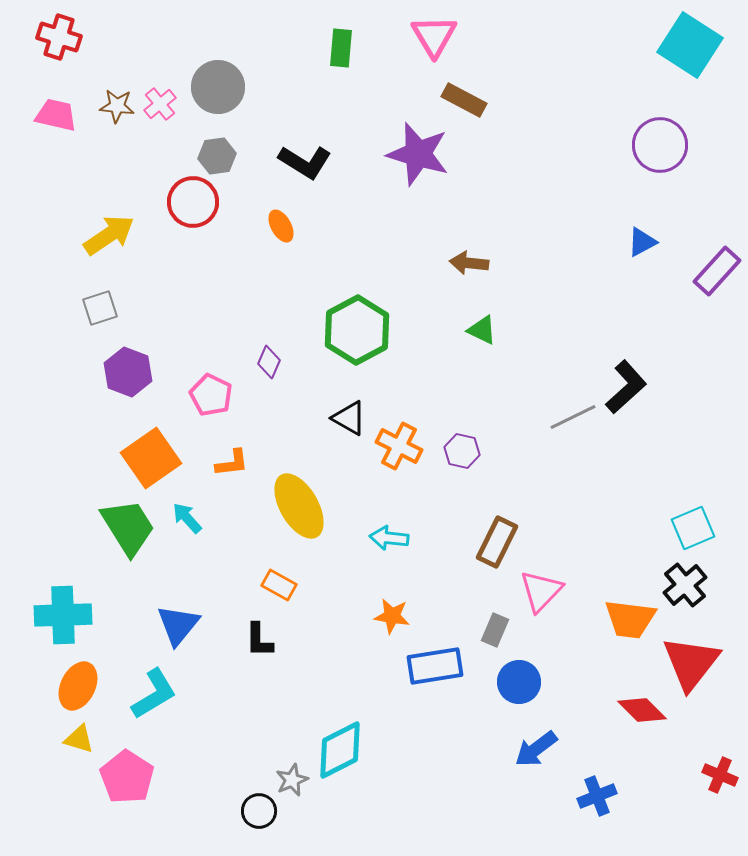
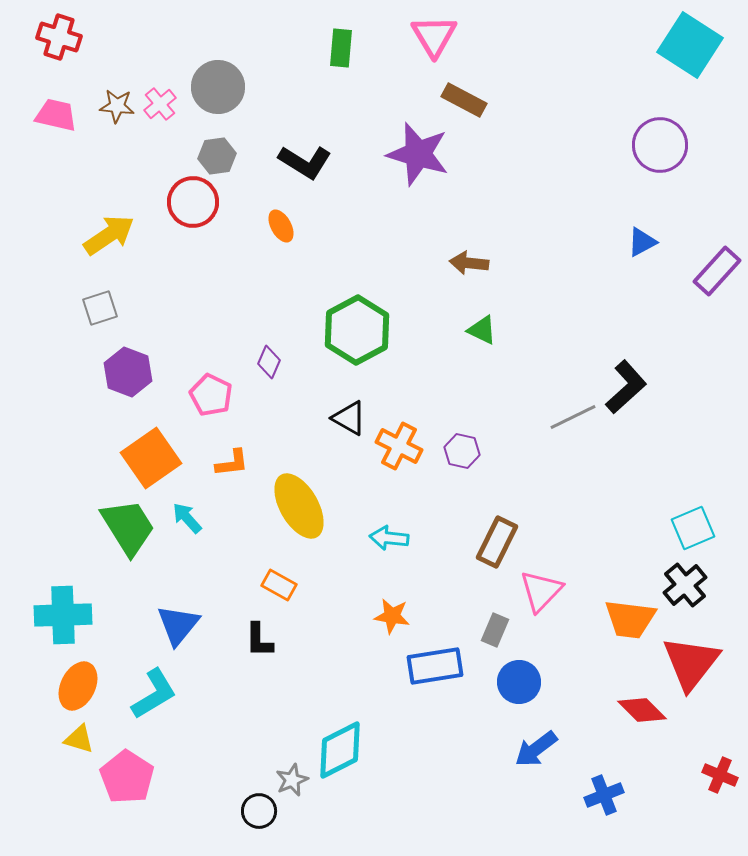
blue cross at (597, 796): moved 7 px right, 1 px up
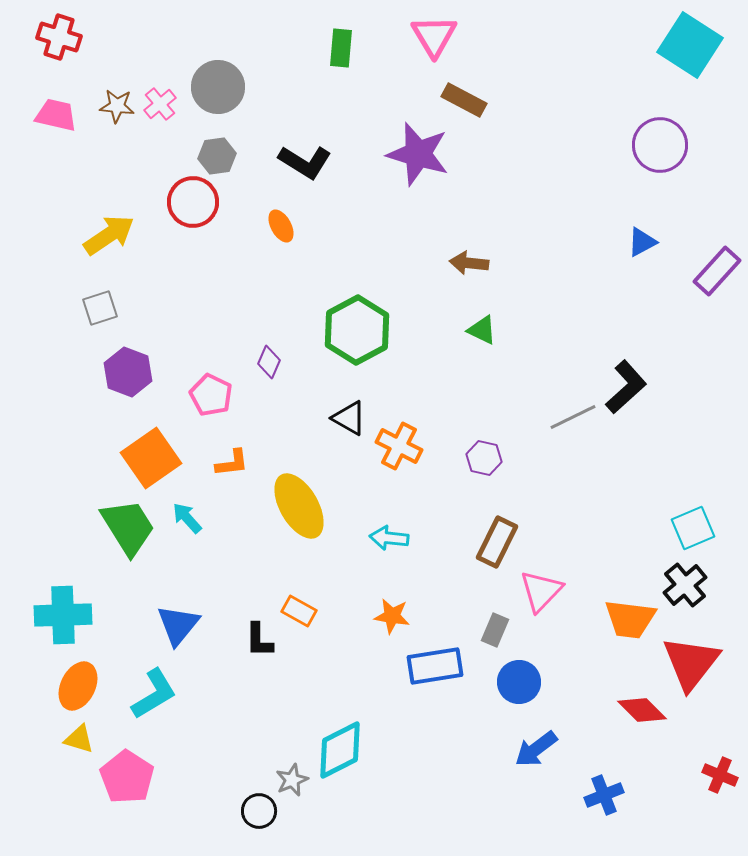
purple hexagon at (462, 451): moved 22 px right, 7 px down
orange rectangle at (279, 585): moved 20 px right, 26 px down
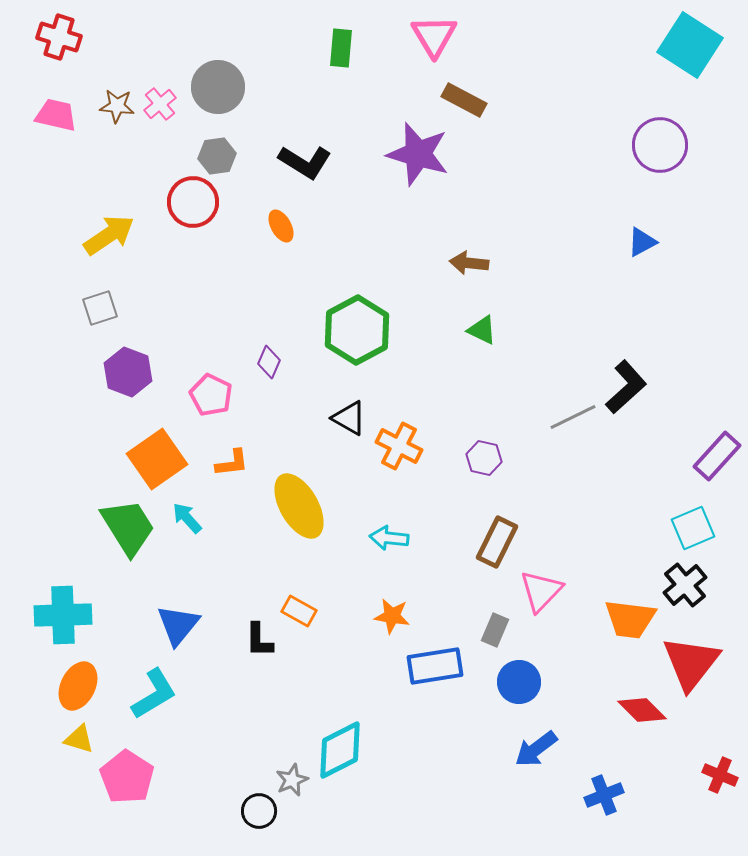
purple rectangle at (717, 271): moved 185 px down
orange square at (151, 458): moved 6 px right, 1 px down
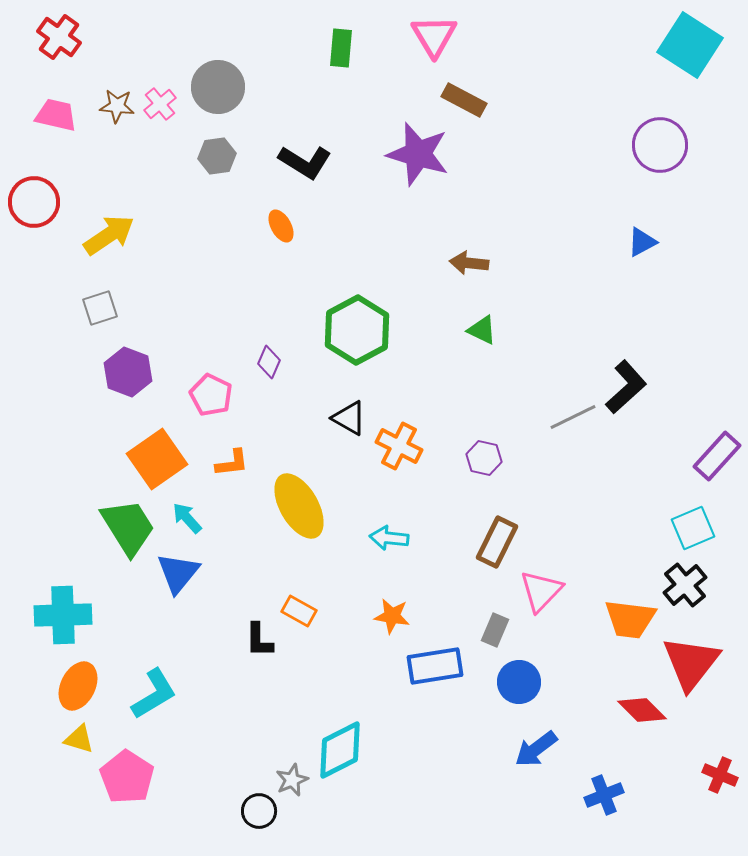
red cross at (59, 37): rotated 18 degrees clockwise
red circle at (193, 202): moved 159 px left
blue triangle at (178, 625): moved 52 px up
